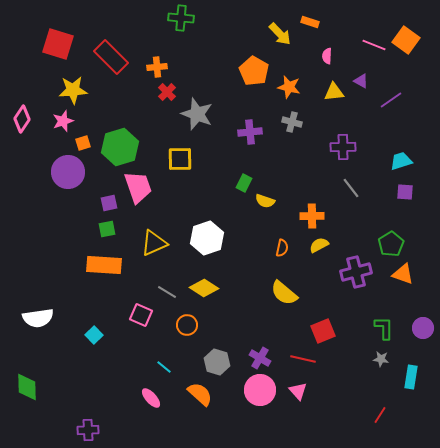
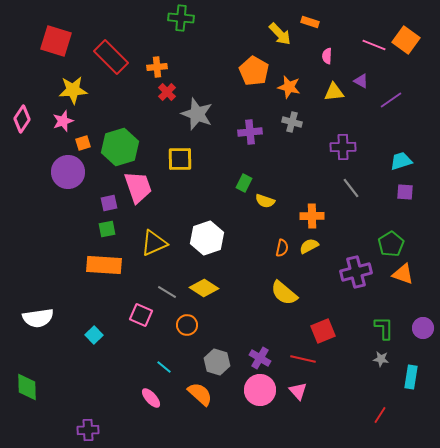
red square at (58, 44): moved 2 px left, 3 px up
yellow semicircle at (319, 245): moved 10 px left, 1 px down
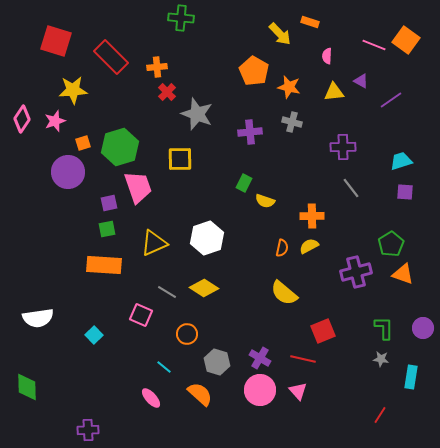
pink star at (63, 121): moved 8 px left
orange circle at (187, 325): moved 9 px down
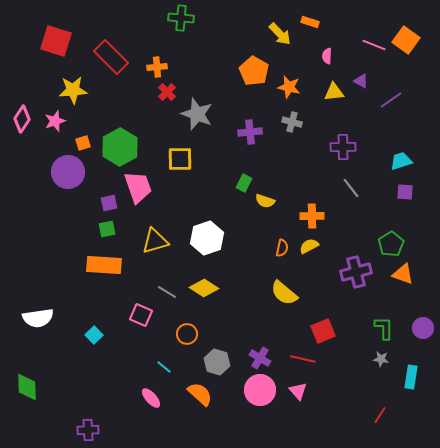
green hexagon at (120, 147): rotated 12 degrees counterclockwise
yellow triangle at (154, 243): moved 1 px right, 2 px up; rotated 8 degrees clockwise
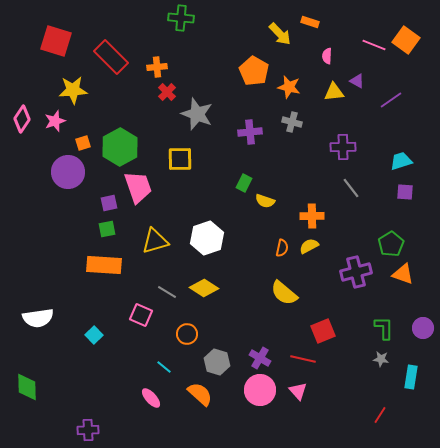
purple triangle at (361, 81): moved 4 px left
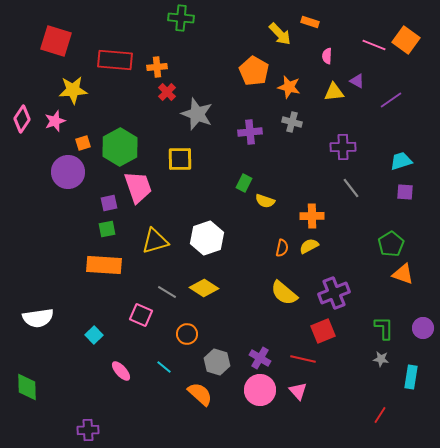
red rectangle at (111, 57): moved 4 px right, 3 px down; rotated 40 degrees counterclockwise
purple cross at (356, 272): moved 22 px left, 21 px down; rotated 8 degrees counterclockwise
pink ellipse at (151, 398): moved 30 px left, 27 px up
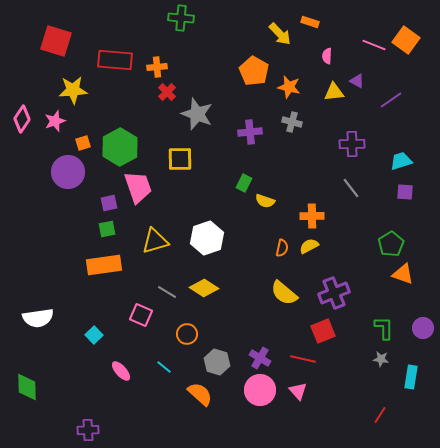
purple cross at (343, 147): moved 9 px right, 3 px up
orange rectangle at (104, 265): rotated 12 degrees counterclockwise
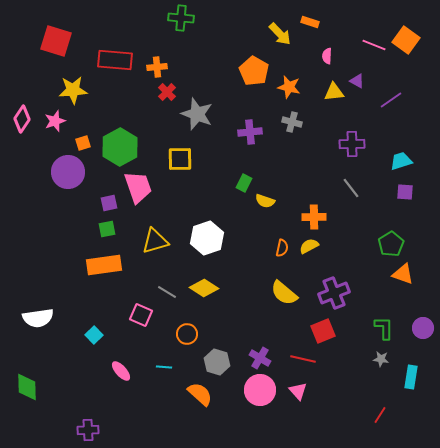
orange cross at (312, 216): moved 2 px right, 1 px down
cyan line at (164, 367): rotated 35 degrees counterclockwise
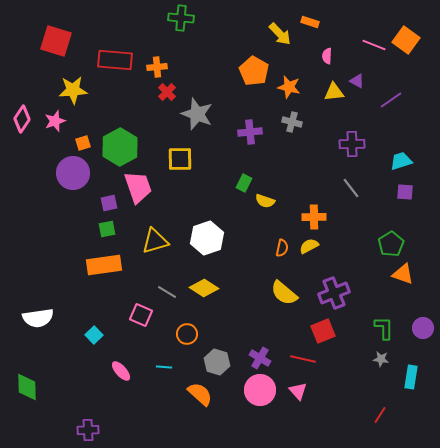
purple circle at (68, 172): moved 5 px right, 1 px down
